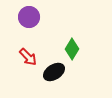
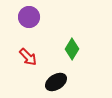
black ellipse: moved 2 px right, 10 px down
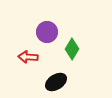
purple circle: moved 18 px right, 15 px down
red arrow: rotated 138 degrees clockwise
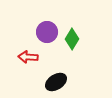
green diamond: moved 10 px up
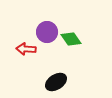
green diamond: moved 1 px left; rotated 65 degrees counterclockwise
red arrow: moved 2 px left, 8 px up
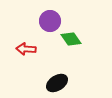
purple circle: moved 3 px right, 11 px up
black ellipse: moved 1 px right, 1 px down
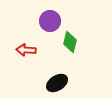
green diamond: moved 1 px left, 3 px down; rotated 50 degrees clockwise
red arrow: moved 1 px down
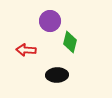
black ellipse: moved 8 px up; rotated 30 degrees clockwise
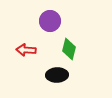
green diamond: moved 1 px left, 7 px down
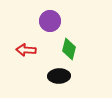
black ellipse: moved 2 px right, 1 px down
